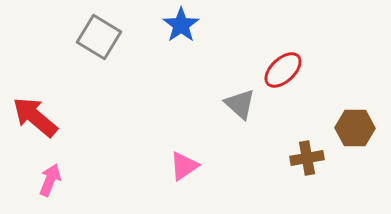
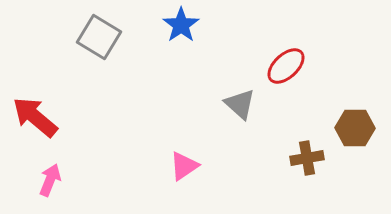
red ellipse: moved 3 px right, 4 px up
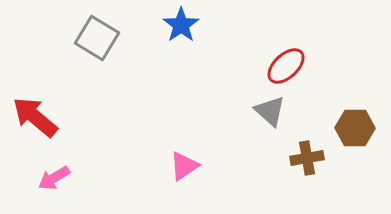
gray square: moved 2 px left, 1 px down
gray triangle: moved 30 px right, 7 px down
pink arrow: moved 4 px right, 2 px up; rotated 144 degrees counterclockwise
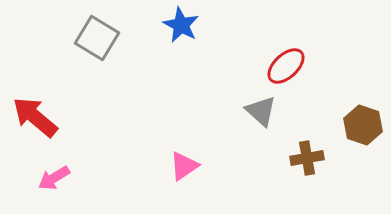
blue star: rotated 9 degrees counterclockwise
gray triangle: moved 9 px left
brown hexagon: moved 8 px right, 3 px up; rotated 18 degrees clockwise
